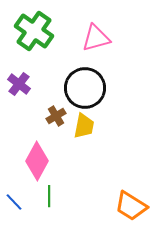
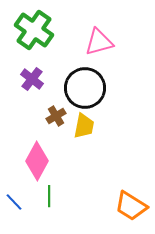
green cross: moved 1 px up
pink triangle: moved 3 px right, 4 px down
purple cross: moved 13 px right, 5 px up
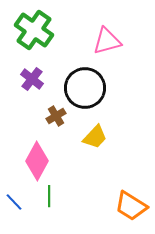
pink triangle: moved 8 px right, 1 px up
yellow trapezoid: moved 11 px right, 11 px down; rotated 32 degrees clockwise
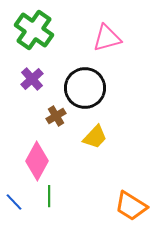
pink triangle: moved 3 px up
purple cross: rotated 10 degrees clockwise
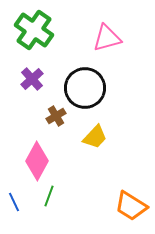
green line: rotated 20 degrees clockwise
blue line: rotated 18 degrees clockwise
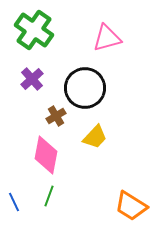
pink diamond: moved 9 px right, 6 px up; rotated 18 degrees counterclockwise
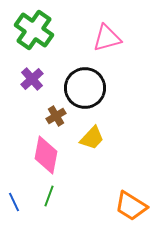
yellow trapezoid: moved 3 px left, 1 px down
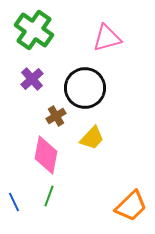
orange trapezoid: rotated 76 degrees counterclockwise
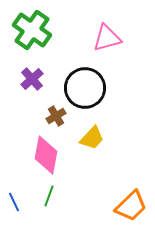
green cross: moved 2 px left
